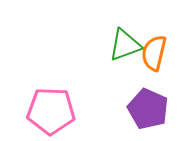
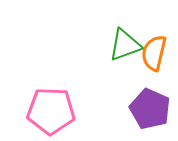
purple pentagon: moved 2 px right
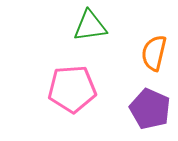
green triangle: moved 35 px left, 19 px up; rotated 12 degrees clockwise
pink pentagon: moved 21 px right, 22 px up; rotated 6 degrees counterclockwise
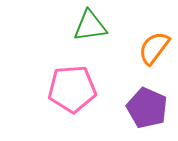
orange semicircle: moved 5 px up; rotated 24 degrees clockwise
purple pentagon: moved 3 px left, 1 px up
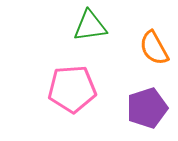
orange semicircle: rotated 66 degrees counterclockwise
purple pentagon: rotated 30 degrees clockwise
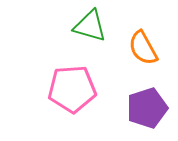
green triangle: rotated 24 degrees clockwise
orange semicircle: moved 11 px left
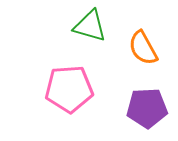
pink pentagon: moved 3 px left
purple pentagon: rotated 15 degrees clockwise
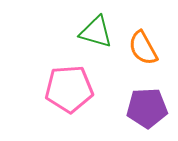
green triangle: moved 6 px right, 6 px down
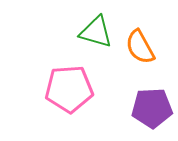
orange semicircle: moved 3 px left, 1 px up
purple pentagon: moved 5 px right
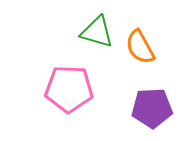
green triangle: moved 1 px right
pink pentagon: rotated 6 degrees clockwise
